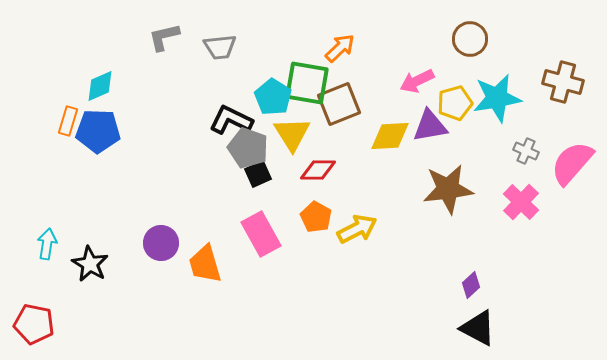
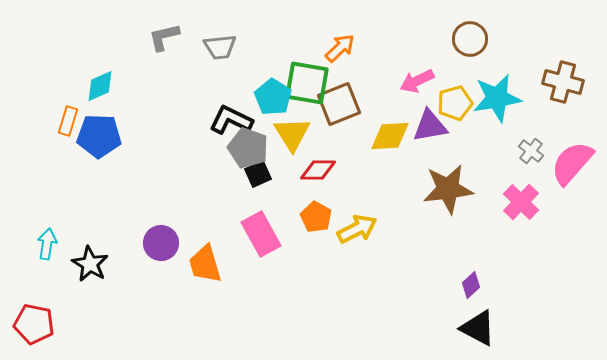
blue pentagon: moved 1 px right, 5 px down
gray cross: moved 5 px right; rotated 15 degrees clockwise
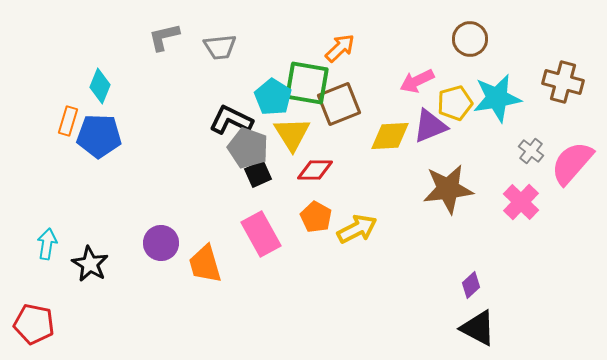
cyan diamond: rotated 44 degrees counterclockwise
purple triangle: rotated 12 degrees counterclockwise
red diamond: moved 3 px left
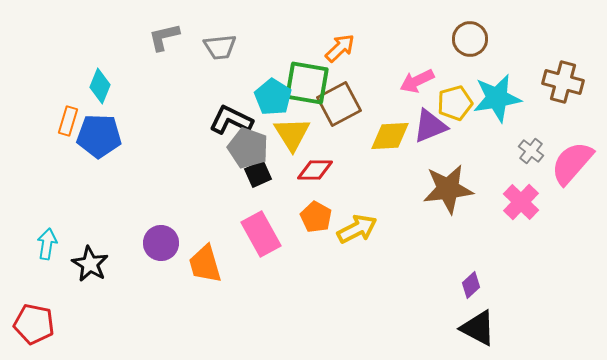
brown square: rotated 6 degrees counterclockwise
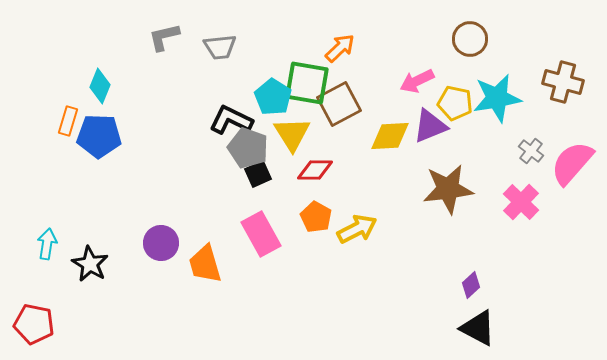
yellow pentagon: rotated 28 degrees clockwise
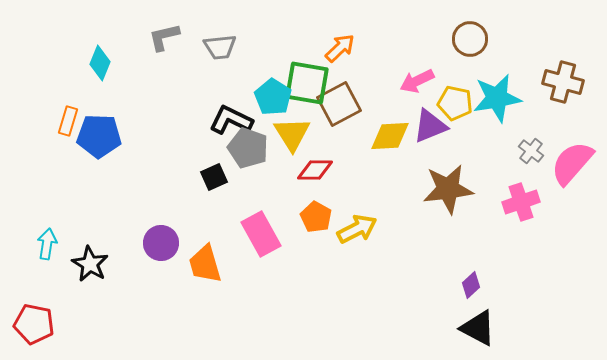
cyan diamond: moved 23 px up
black square: moved 44 px left, 3 px down
pink cross: rotated 27 degrees clockwise
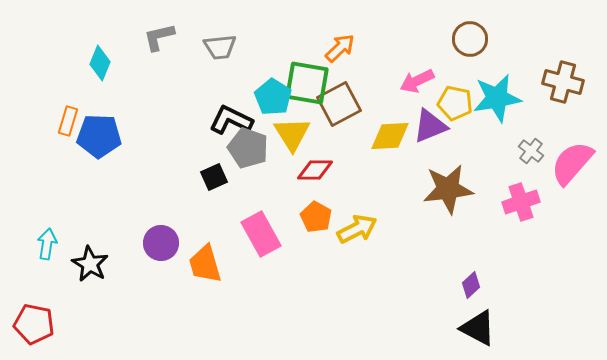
gray L-shape: moved 5 px left
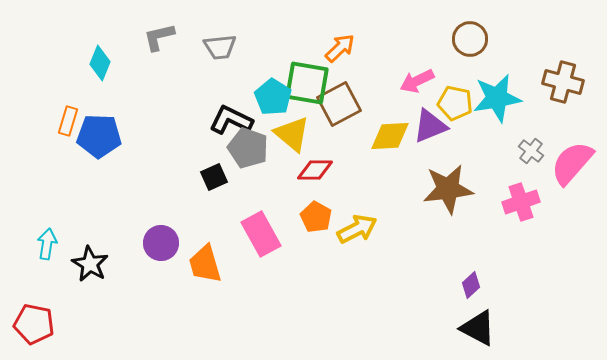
yellow triangle: rotated 18 degrees counterclockwise
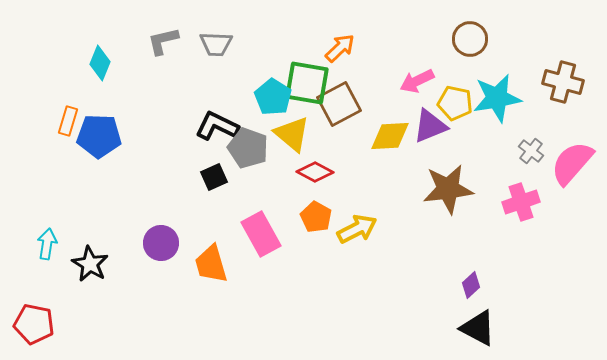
gray L-shape: moved 4 px right, 4 px down
gray trapezoid: moved 4 px left, 3 px up; rotated 8 degrees clockwise
black L-shape: moved 14 px left, 6 px down
red diamond: moved 2 px down; rotated 27 degrees clockwise
orange trapezoid: moved 6 px right
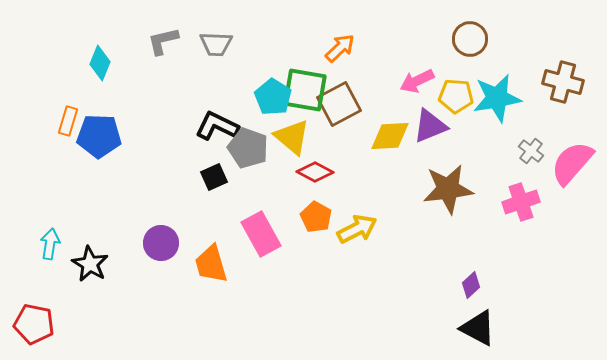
green square: moved 2 px left, 7 px down
yellow pentagon: moved 1 px right, 7 px up; rotated 8 degrees counterclockwise
yellow triangle: moved 3 px down
cyan arrow: moved 3 px right
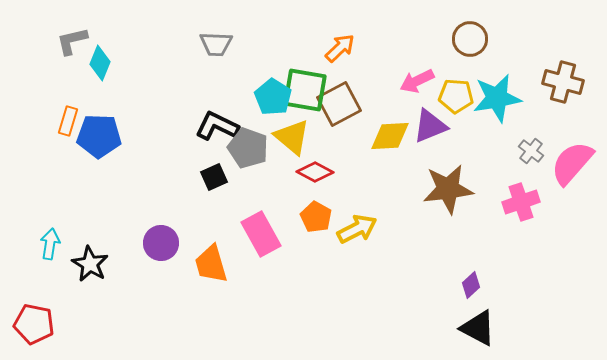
gray L-shape: moved 91 px left
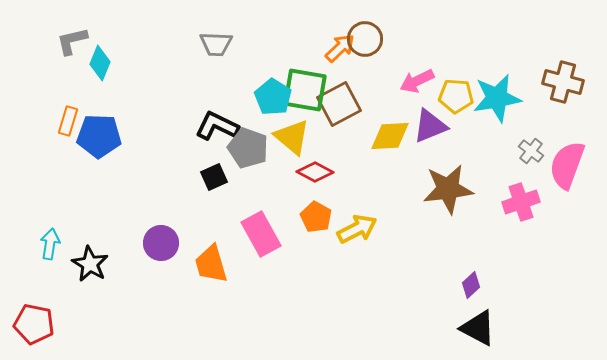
brown circle: moved 105 px left
pink semicircle: moved 5 px left, 2 px down; rotated 21 degrees counterclockwise
